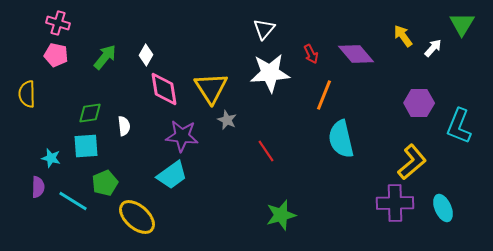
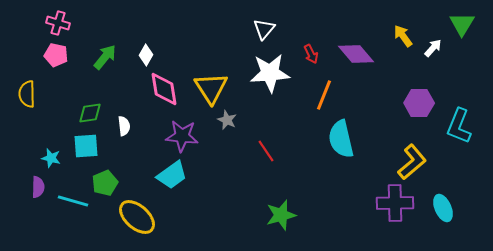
cyan line: rotated 16 degrees counterclockwise
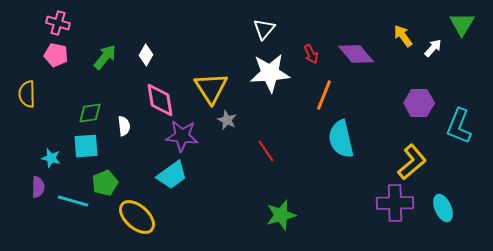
pink diamond: moved 4 px left, 11 px down
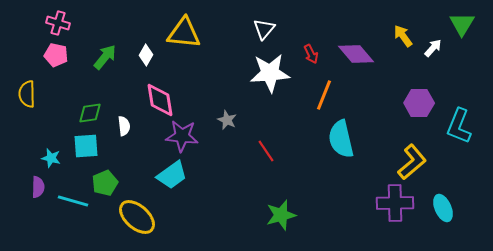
yellow triangle: moved 27 px left, 55 px up; rotated 51 degrees counterclockwise
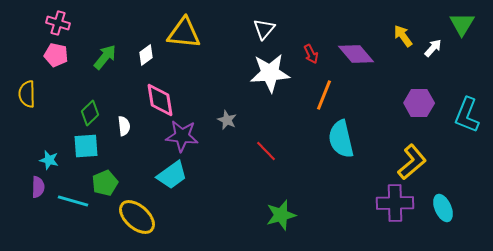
white diamond: rotated 25 degrees clockwise
green diamond: rotated 35 degrees counterclockwise
cyan L-shape: moved 8 px right, 11 px up
red line: rotated 10 degrees counterclockwise
cyan star: moved 2 px left, 2 px down
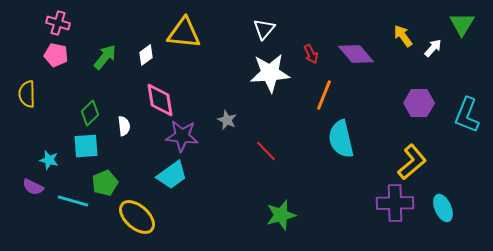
purple semicircle: moved 5 px left; rotated 115 degrees clockwise
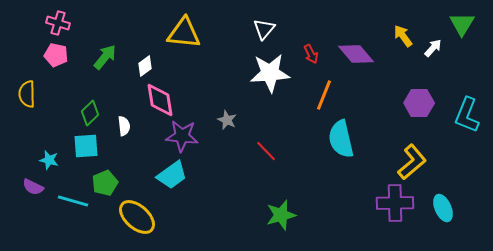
white diamond: moved 1 px left, 11 px down
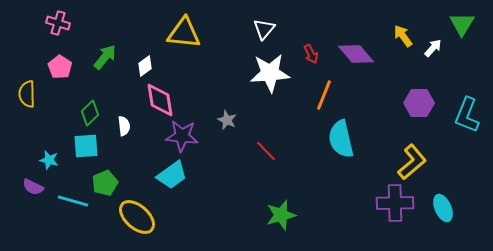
pink pentagon: moved 4 px right, 12 px down; rotated 20 degrees clockwise
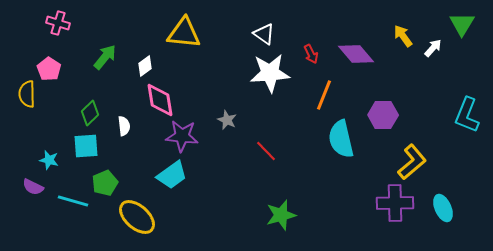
white triangle: moved 5 px down; rotated 35 degrees counterclockwise
pink pentagon: moved 11 px left, 2 px down
purple hexagon: moved 36 px left, 12 px down
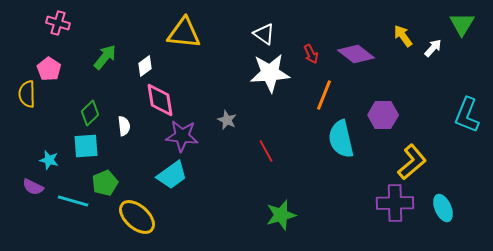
purple diamond: rotated 12 degrees counterclockwise
red line: rotated 15 degrees clockwise
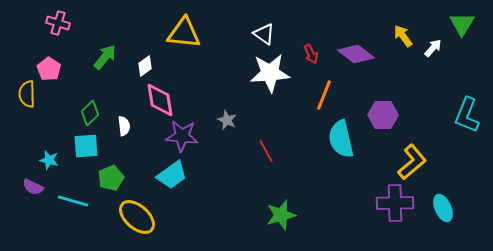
green pentagon: moved 6 px right, 5 px up
